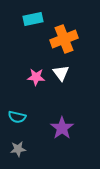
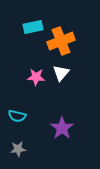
cyan rectangle: moved 8 px down
orange cross: moved 3 px left, 2 px down
white triangle: rotated 18 degrees clockwise
cyan semicircle: moved 1 px up
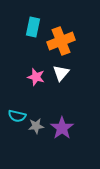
cyan rectangle: rotated 66 degrees counterclockwise
pink star: rotated 12 degrees clockwise
gray star: moved 18 px right, 23 px up
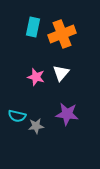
orange cross: moved 1 px right, 7 px up
purple star: moved 5 px right, 14 px up; rotated 30 degrees counterclockwise
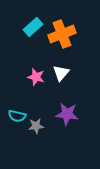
cyan rectangle: rotated 36 degrees clockwise
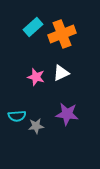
white triangle: rotated 24 degrees clockwise
cyan semicircle: rotated 18 degrees counterclockwise
